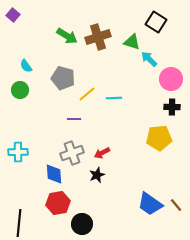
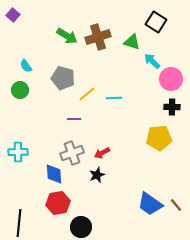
cyan arrow: moved 3 px right, 2 px down
black circle: moved 1 px left, 3 px down
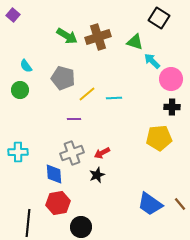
black square: moved 3 px right, 4 px up
green triangle: moved 3 px right
brown line: moved 4 px right, 1 px up
black line: moved 9 px right
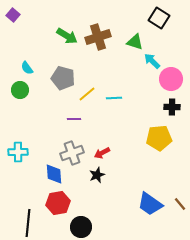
cyan semicircle: moved 1 px right, 2 px down
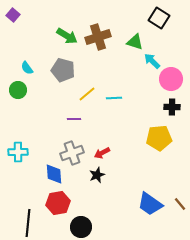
gray pentagon: moved 8 px up
green circle: moved 2 px left
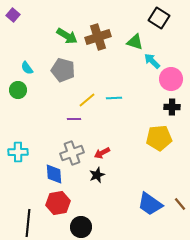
yellow line: moved 6 px down
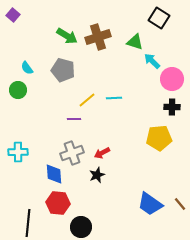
pink circle: moved 1 px right
red hexagon: rotated 15 degrees clockwise
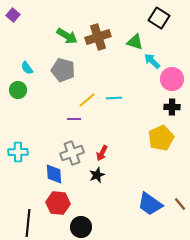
yellow pentagon: moved 2 px right; rotated 20 degrees counterclockwise
red arrow: rotated 35 degrees counterclockwise
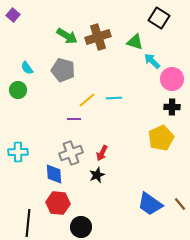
gray cross: moved 1 px left
